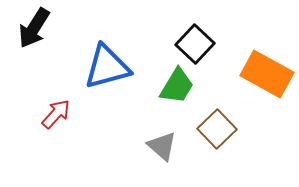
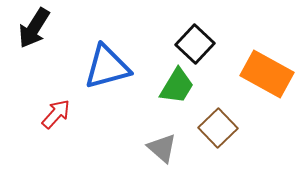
brown square: moved 1 px right, 1 px up
gray triangle: moved 2 px down
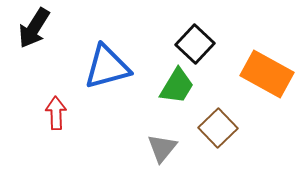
red arrow: moved 1 px up; rotated 44 degrees counterclockwise
gray triangle: rotated 28 degrees clockwise
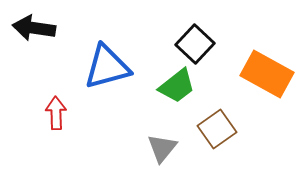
black arrow: rotated 66 degrees clockwise
green trapezoid: rotated 21 degrees clockwise
brown square: moved 1 px left, 1 px down; rotated 9 degrees clockwise
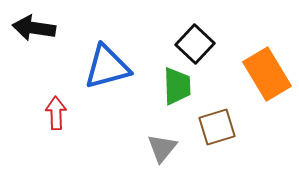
orange rectangle: rotated 30 degrees clockwise
green trapezoid: rotated 54 degrees counterclockwise
brown square: moved 2 px up; rotated 18 degrees clockwise
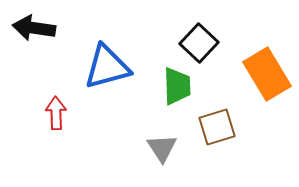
black square: moved 4 px right, 1 px up
gray triangle: rotated 12 degrees counterclockwise
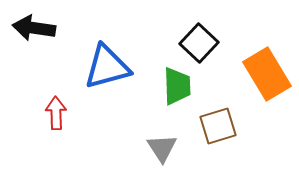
brown square: moved 1 px right, 1 px up
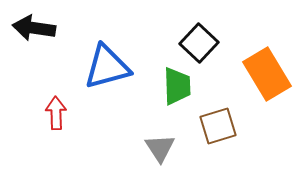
gray triangle: moved 2 px left
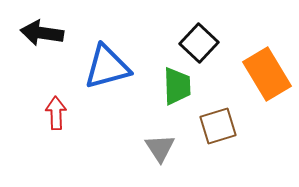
black arrow: moved 8 px right, 5 px down
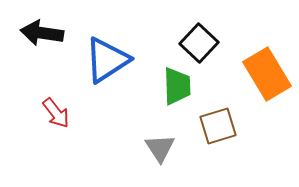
blue triangle: moved 7 px up; rotated 18 degrees counterclockwise
red arrow: rotated 144 degrees clockwise
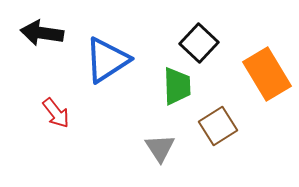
brown square: rotated 15 degrees counterclockwise
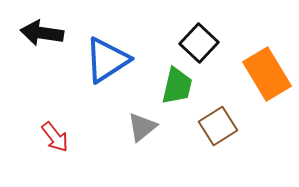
green trapezoid: rotated 15 degrees clockwise
red arrow: moved 1 px left, 24 px down
gray triangle: moved 18 px left, 21 px up; rotated 24 degrees clockwise
